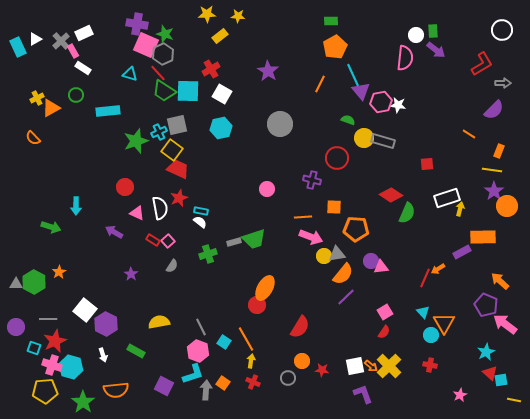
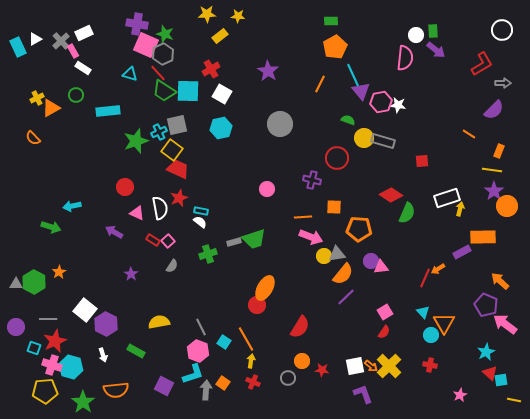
red square at (427, 164): moved 5 px left, 3 px up
cyan arrow at (76, 206): moved 4 px left; rotated 78 degrees clockwise
orange pentagon at (356, 229): moved 3 px right
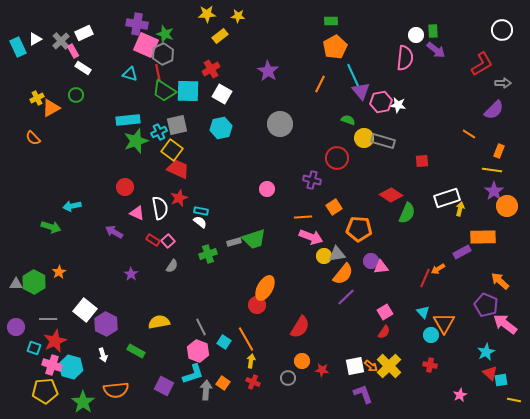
red line at (158, 73): rotated 30 degrees clockwise
cyan rectangle at (108, 111): moved 20 px right, 9 px down
orange square at (334, 207): rotated 35 degrees counterclockwise
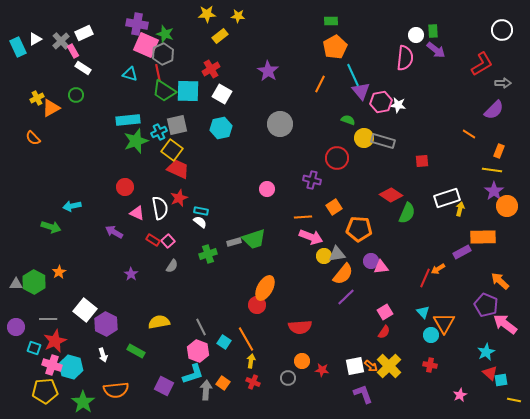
red semicircle at (300, 327): rotated 55 degrees clockwise
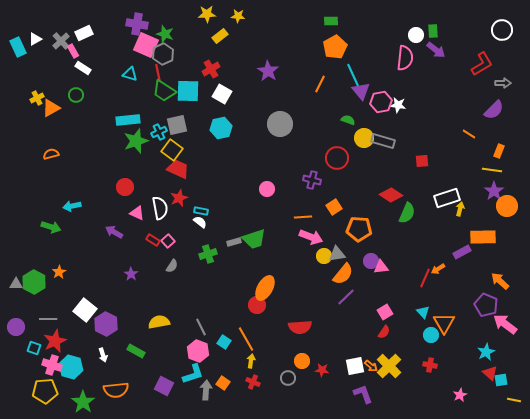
orange semicircle at (33, 138): moved 18 px right, 16 px down; rotated 119 degrees clockwise
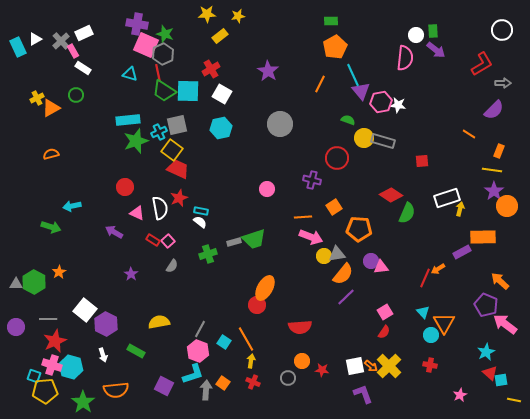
yellow star at (238, 16): rotated 16 degrees counterclockwise
gray line at (201, 327): moved 1 px left, 2 px down; rotated 54 degrees clockwise
cyan square at (34, 348): moved 28 px down
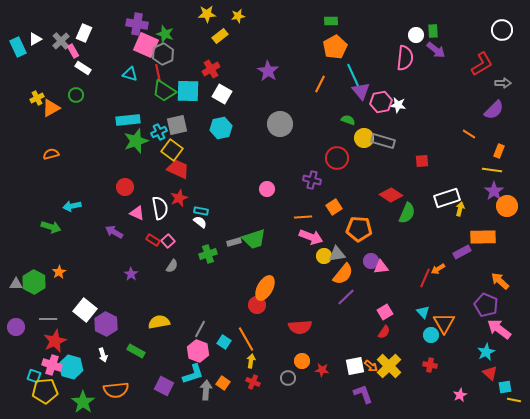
white rectangle at (84, 33): rotated 42 degrees counterclockwise
pink arrow at (505, 324): moved 6 px left, 5 px down
cyan square at (501, 380): moved 4 px right, 7 px down
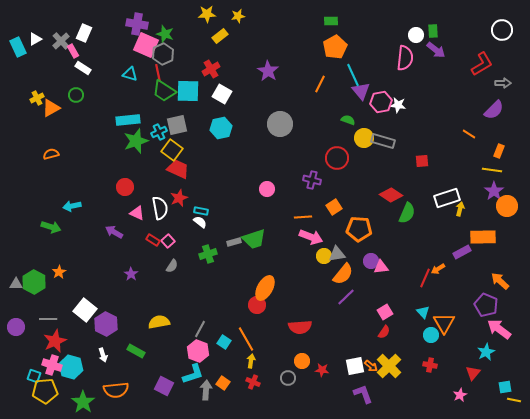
red triangle at (490, 373): moved 17 px left; rotated 28 degrees clockwise
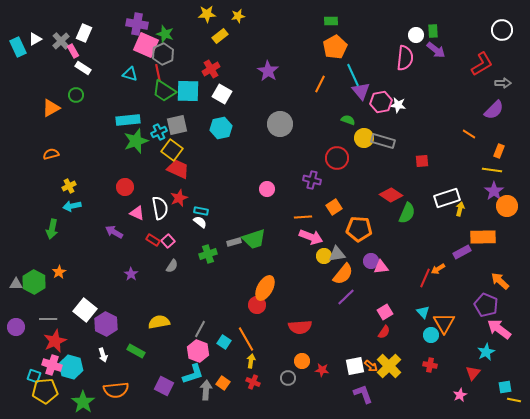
yellow cross at (37, 98): moved 32 px right, 88 px down
green arrow at (51, 227): moved 1 px right, 2 px down; rotated 84 degrees clockwise
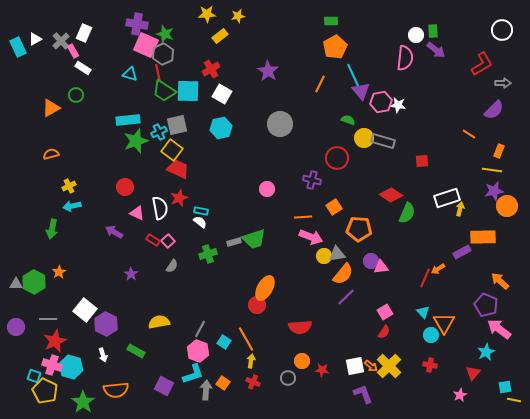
purple star at (494, 191): rotated 24 degrees clockwise
yellow pentagon at (45, 391): rotated 30 degrees clockwise
